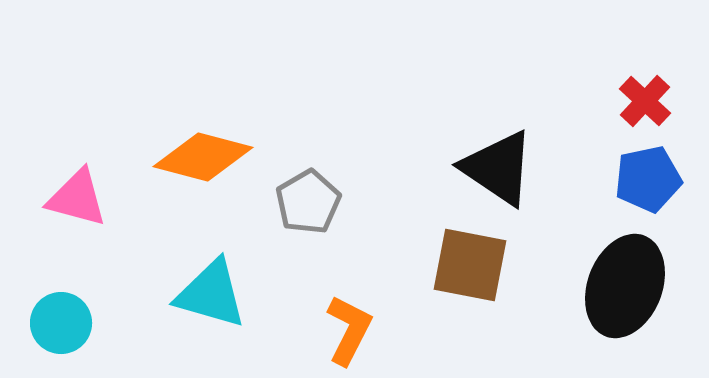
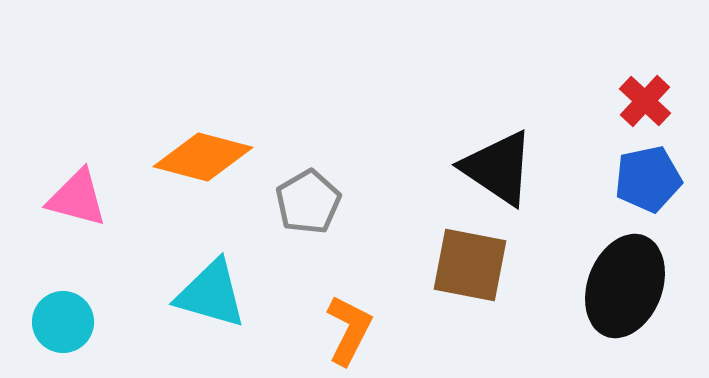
cyan circle: moved 2 px right, 1 px up
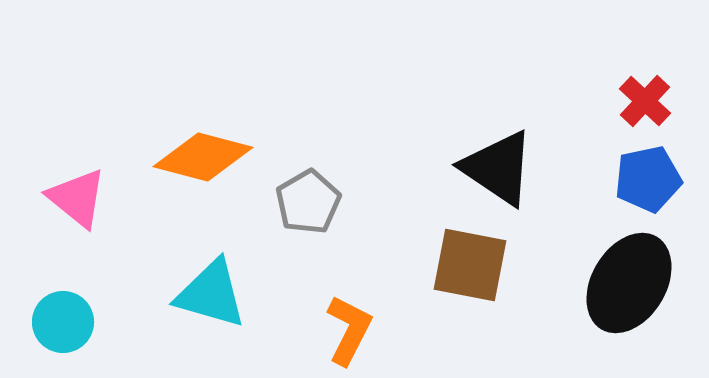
pink triangle: rotated 24 degrees clockwise
black ellipse: moved 4 px right, 3 px up; rotated 10 degrees clockwise
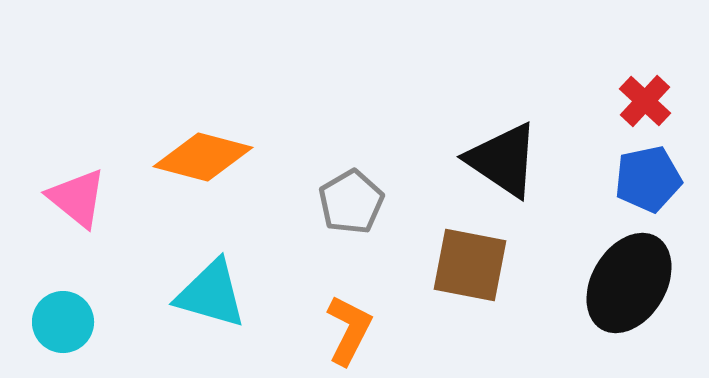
black triangle: moved 5 px right, 8 px up
gray pentagon: moved 43 px right
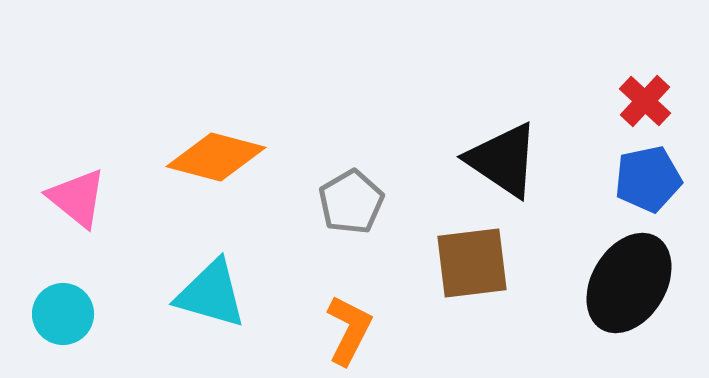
orange diamond: moved 13 px right
brown square: moved 2 px right, 2 px up; rotated 18 degrees counterclockwise
cyan circle: moved 8 px up
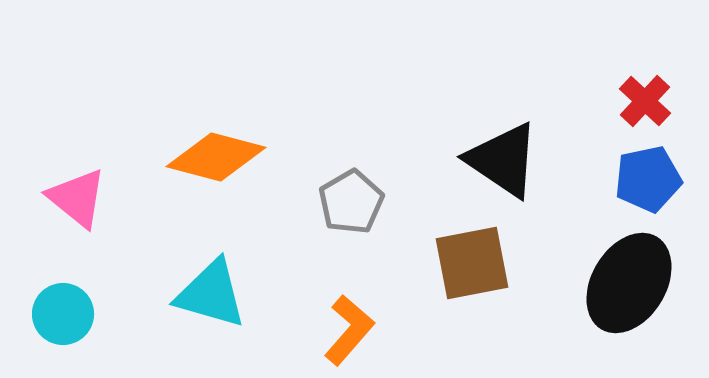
brown square: rotated 4 degrees counterclockwise
orange L-shape: rotated 14 degrees clockwise
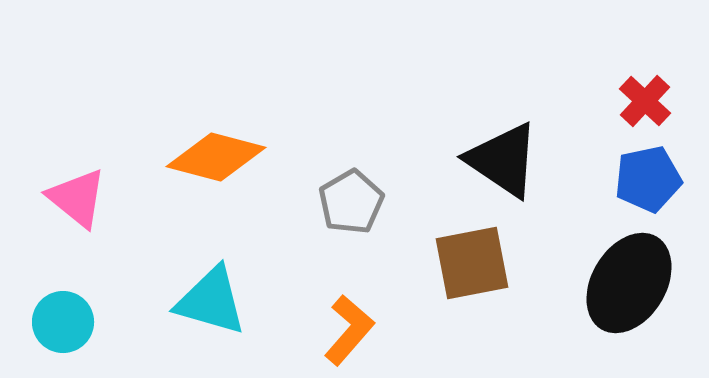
cyan triangle: moved 7 px down
cyan circle: moved 8 px down
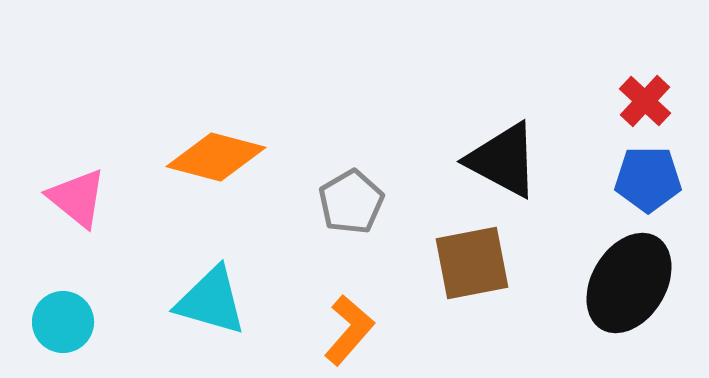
black triangle: rotated 6 degrees counterclockwise
blue pentagon: rotated 12 degrees clockwise
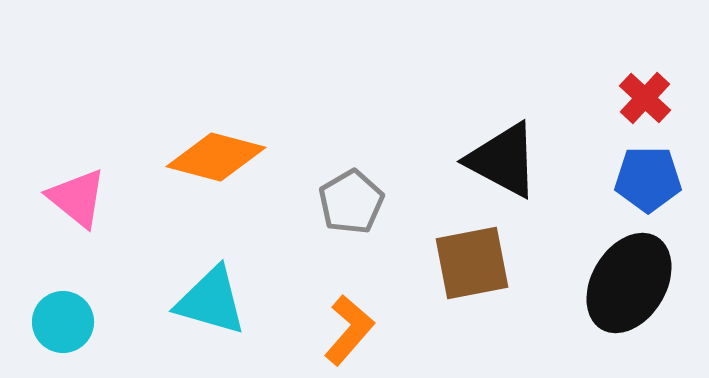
red cross: moved 3 px up
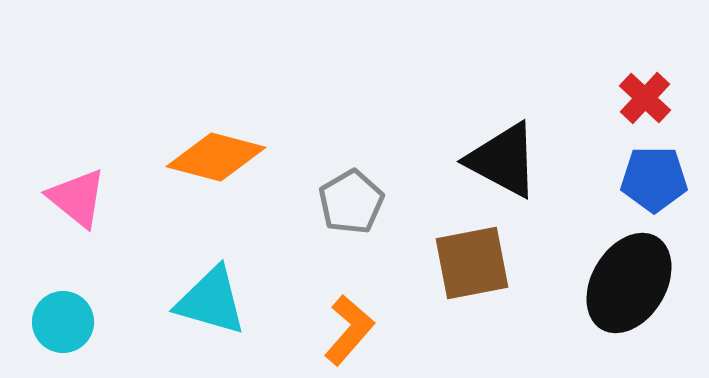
blue pentagon: moved 6 px right
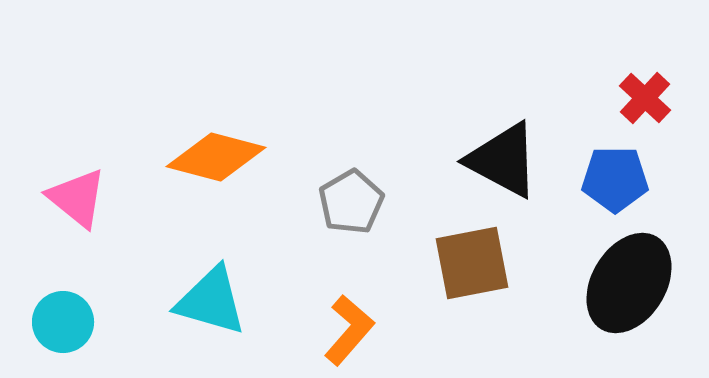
blue pentagon: moved 39 px left
